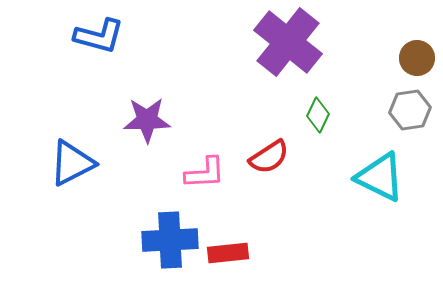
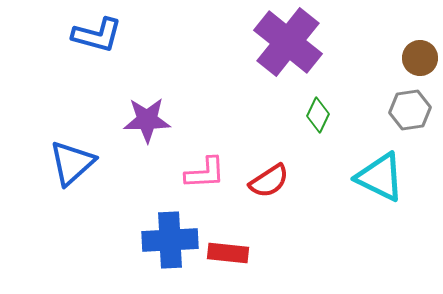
blue L-shape: moved 2 px left, 1 px up
brown circle: moved 3 px right
red semicircle: moved 24 px down
blue triangle: rotated 15 degrees counterclockwise
red rectangle: rotated 12 degrees clockwise
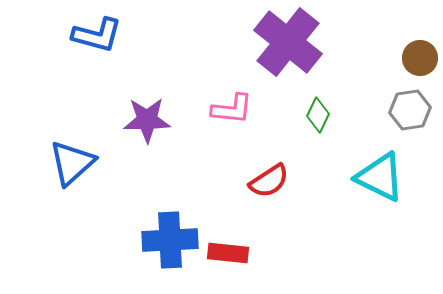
pink L-shape: moved 27 px right, 64 px up; rotated 9 degrees clockwise
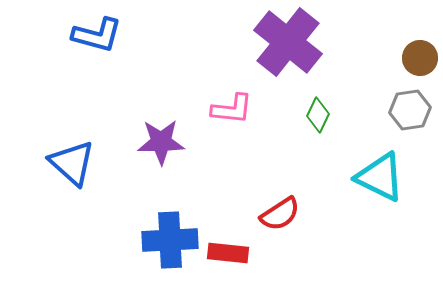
purple star: moved 14 px right, 22 px down
blue triangle: rotated 36 degrees counterclockwise
red semicircle: moved 11 px right, 33 px down
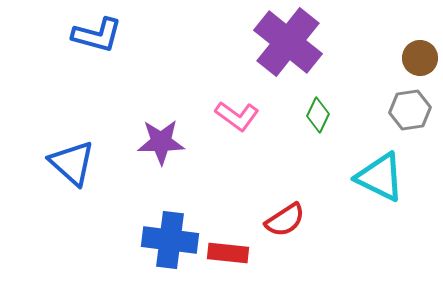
pink L-shape: moved 5 px right, 7 px down; rotated 30 degrees clockwise
red semicircle: moved 5 px right, 6 px down
blue cross: rotated 10 degrees clockwise
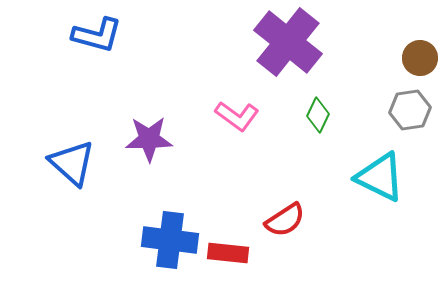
purple star: moved 12 px left, 3 px up
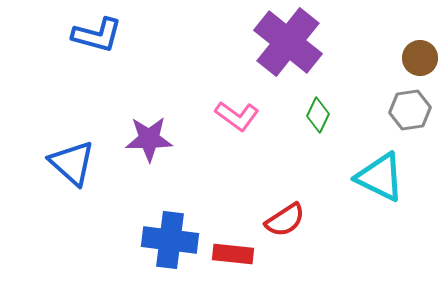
red rectangle: moved 5 px right, 1 px down
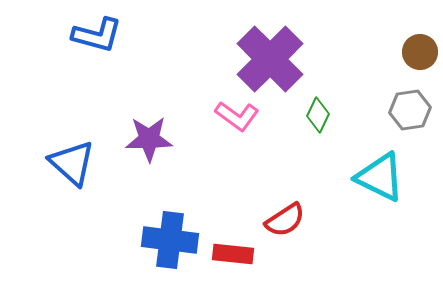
purple cross: moved 18 px left, 17 px down; rotated 6 degrees clockwise
brown circle: moved 6 px up
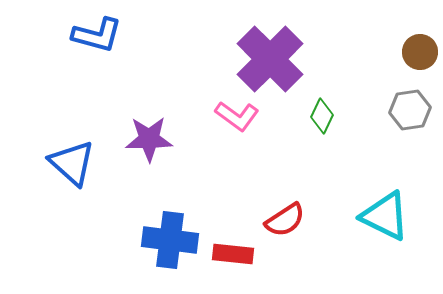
green diamond: moved 4 px right, 1 px down
cyan triangle: moved 5 px right, 39 px down
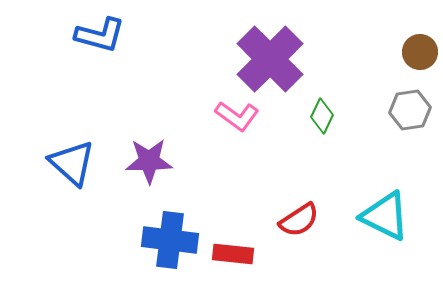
blue L-shape: moved 3 px right
purple star: moved 22 px down
red semicircle: moved 14 px right
